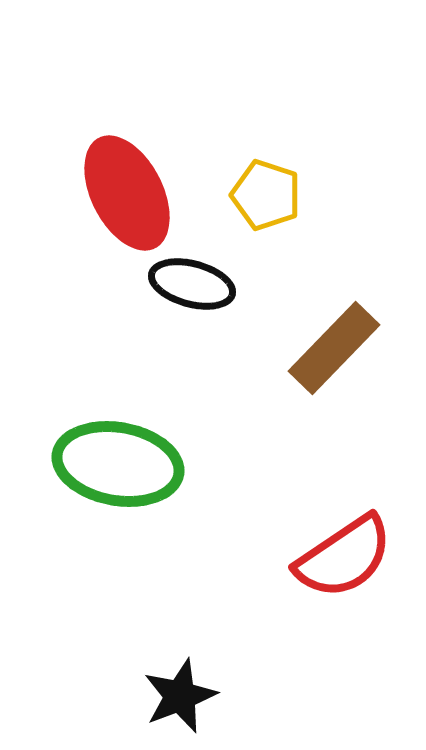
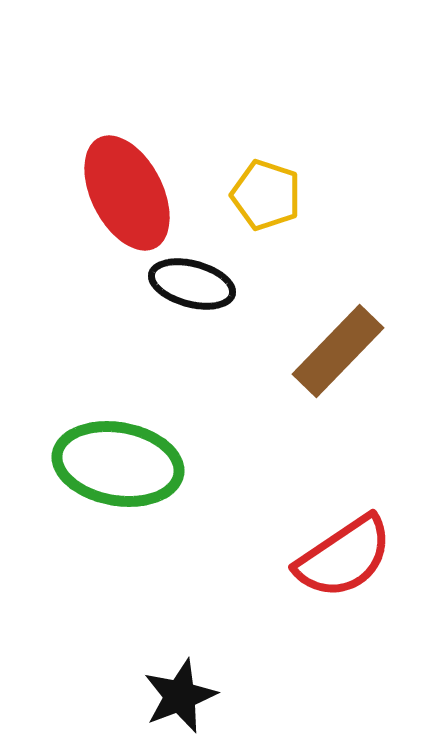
brown rectangle: moved 4 px right, 3 px down
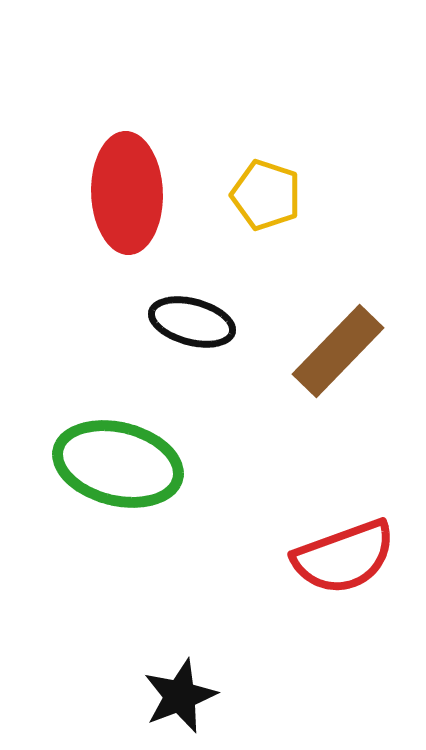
red ellipse: rotated 25 degrees clockwise
black ellipse: moved 38 px down
green ellipse: rotated 4 degrees clockwise
red semicircle: rotated 14 degrees clockwise
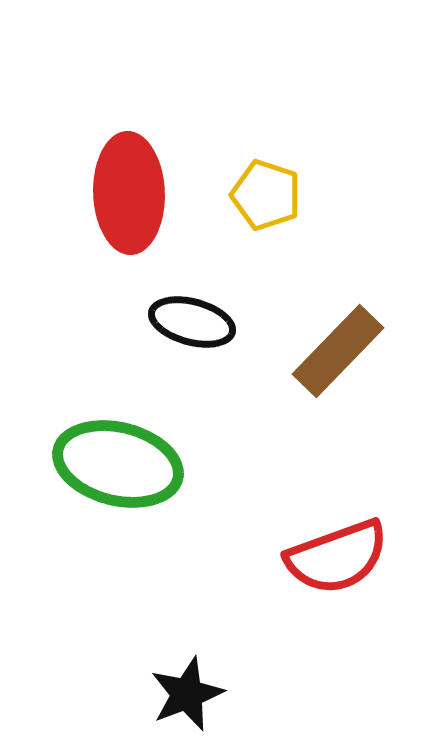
red ellipse: moved 2 px right
red semicircle: moved 7 px left
black star: moved 7 px right, 2 px up
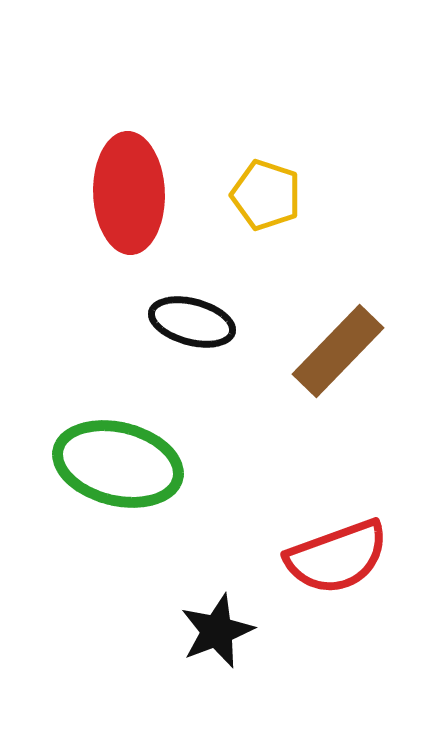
black star: moved 30 px right, 63 px up
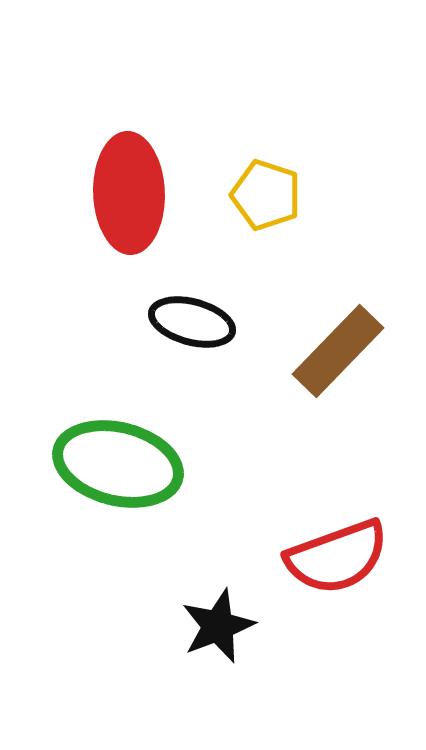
black star: moved 1 px right, 5 px up
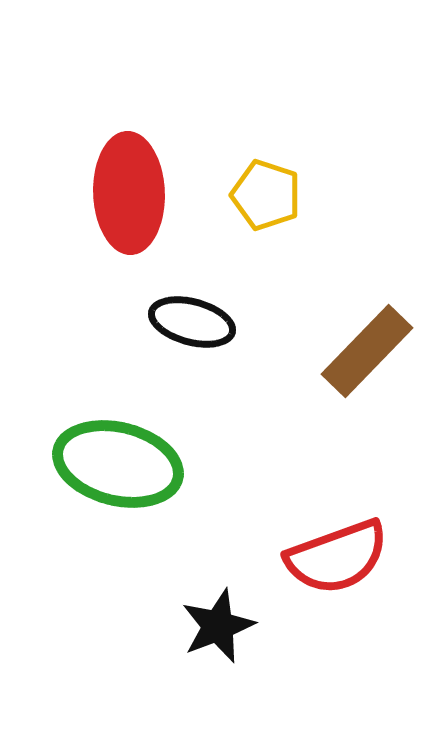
brown rectangle: moved 29 px right
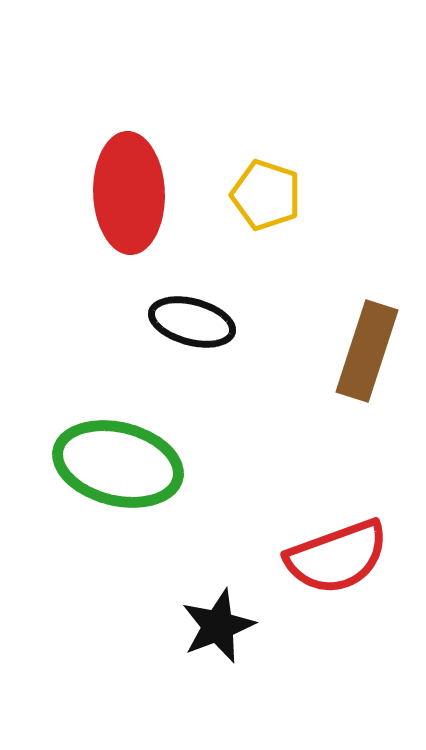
brown rectangle: rotated 26 degrees counterclockwise
